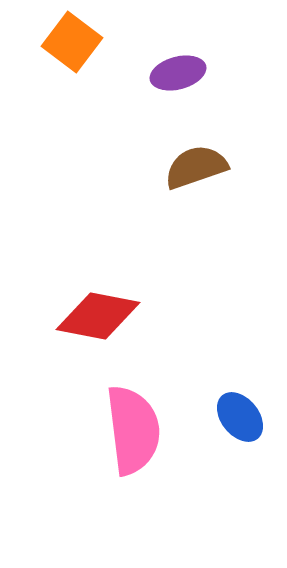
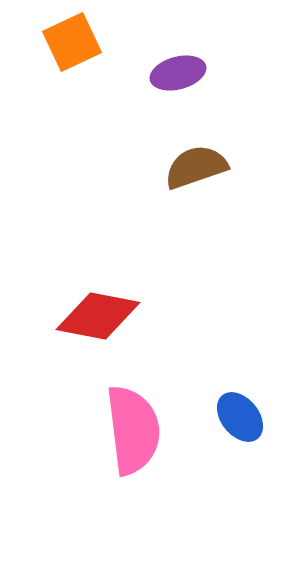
orange square: rotated 28 degrees clockwise
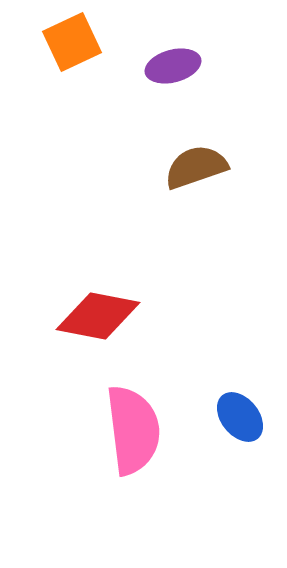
purple ellipse: moved 5 px left, 7 px up
